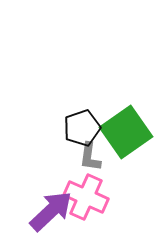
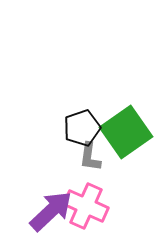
pink cross: moved 9 px down
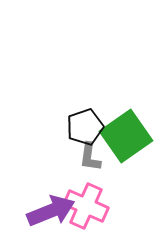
black pentagon: moved 3 px right, 1 px up
green square: moved 4 px down
purple arrow: rotated 21 degrees clockwise
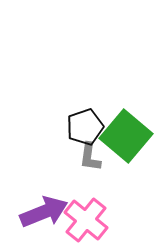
green square: rotated 15 degrees counterclockwise
pink cross: moved 14 px down; rotated 15 degrees clockwise
purple arrow: moved 7 px left, 1 px down
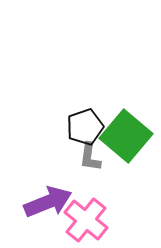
purple arrow: moved 4 px right, 10 px up
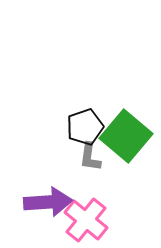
purple arrow: rotated 18 degrees clockwise
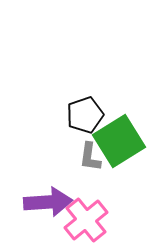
black pentagon: moved 12 px up
green square: moved 7 px left, 5 px down; rotated 18 degrees clockwise
pink cross: rotated 12 degrees clockwise
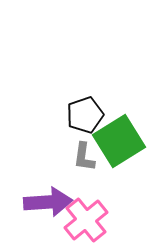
gray L-shape: moved 6 px left
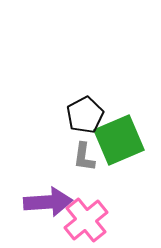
black pentagon: rotated 9 degrees counterclockwise
green square: moved 1 px up; rotated 9 degrees clockwise
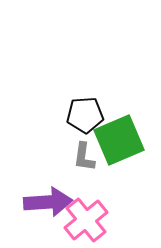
black pentagon: rotated 24 degrees clockwise
